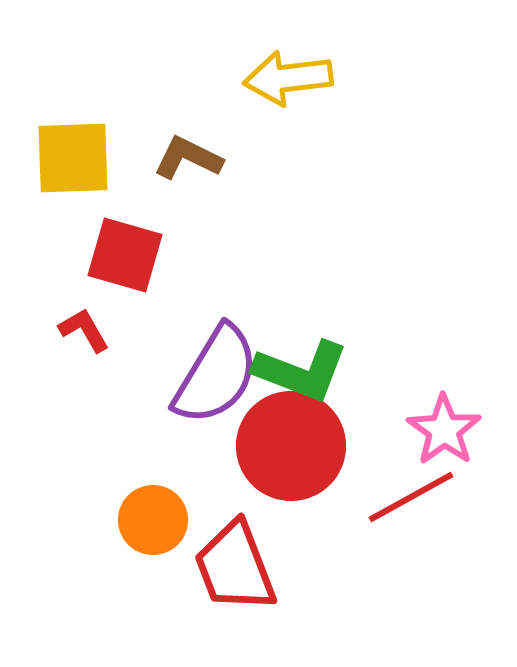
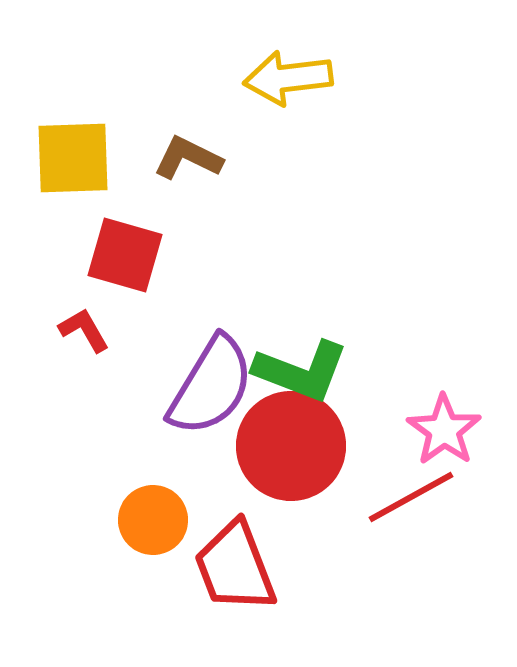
purple semicircle: moved 5 px left, 11 px down
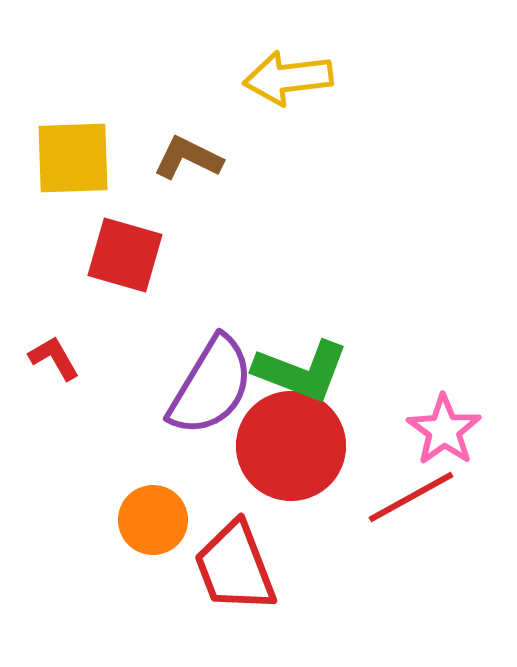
red L-shape: moved 30 px left, 28 px down
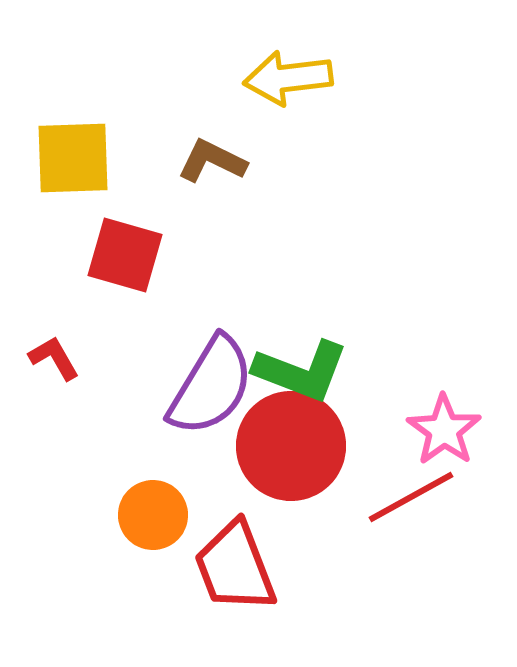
brown L-shape: moved 24 px right, 3 px down
orange circle: moved 5 px up
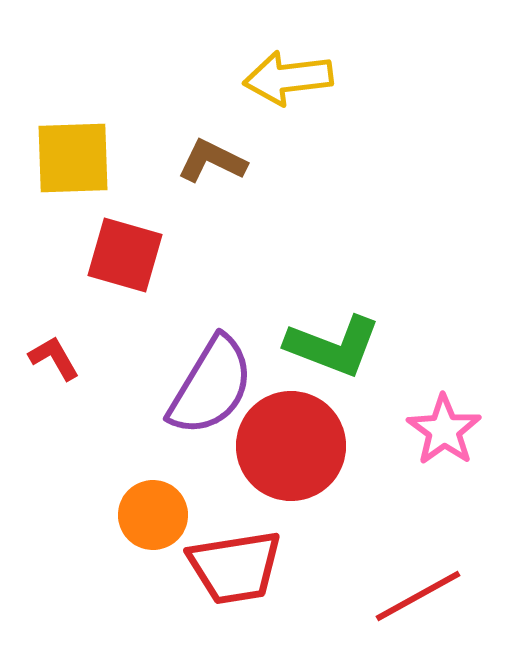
green L-shape: moved 32 px right, 25 px up
red line: moved 7 px right, 99 px down
red trapezoid: rotated 78 degrees counterclockwise
